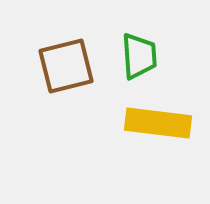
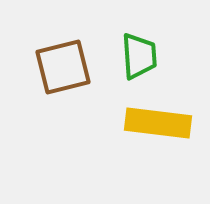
brown square: moved 3 px left, 1 px down
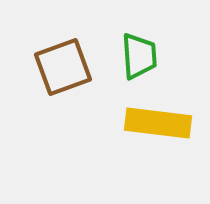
brown square: rotated 6 degrees counterclockwise
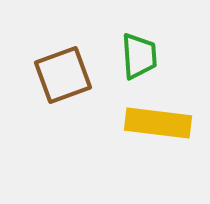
brown square: moved 8 px down
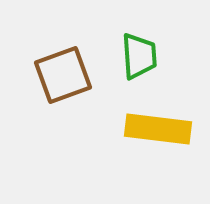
yellow rectangle: moved 6 px down
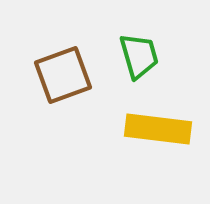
green trapezoid: rotated 12 degrees counterclockwise
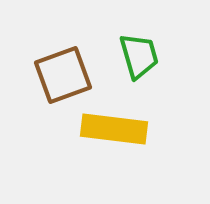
yellow rectangle: moved 44 px left
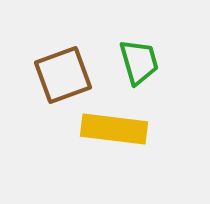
green trapezoid: moved 6 px down
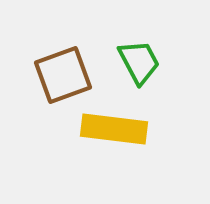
green trapezoid: rotated 12 degrees counterclockwise
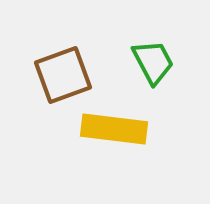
green trapezoid: moved 14 px right
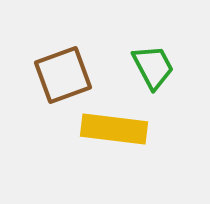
green trapezoid: moved 5 px down
